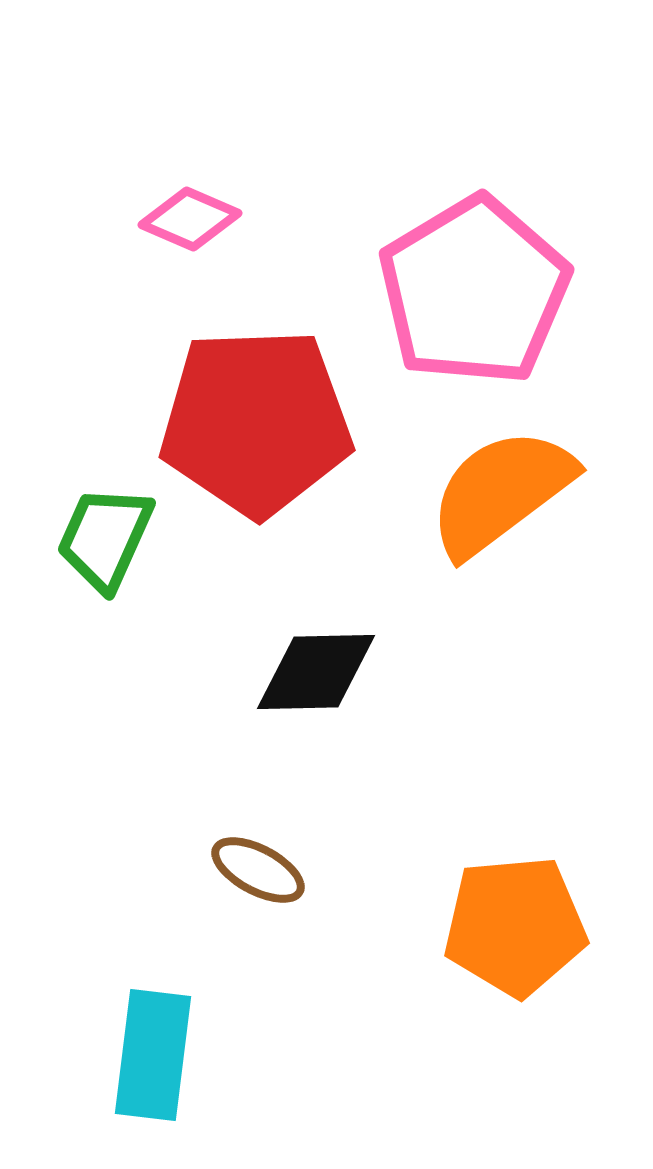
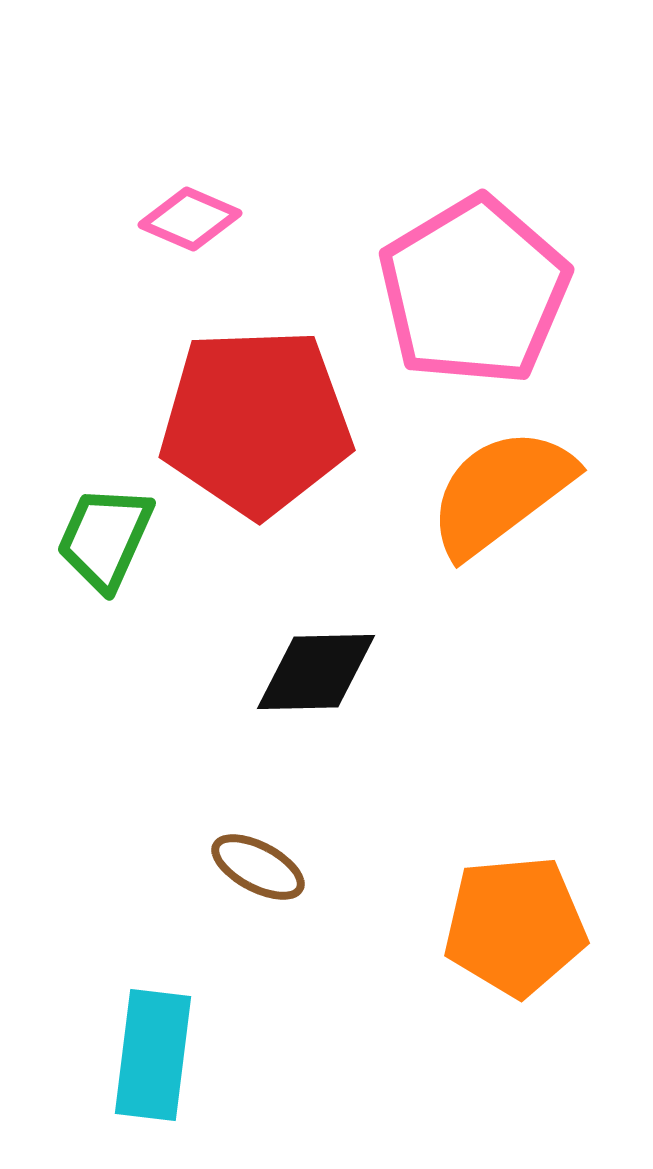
brown ellipse: moved 3 px up
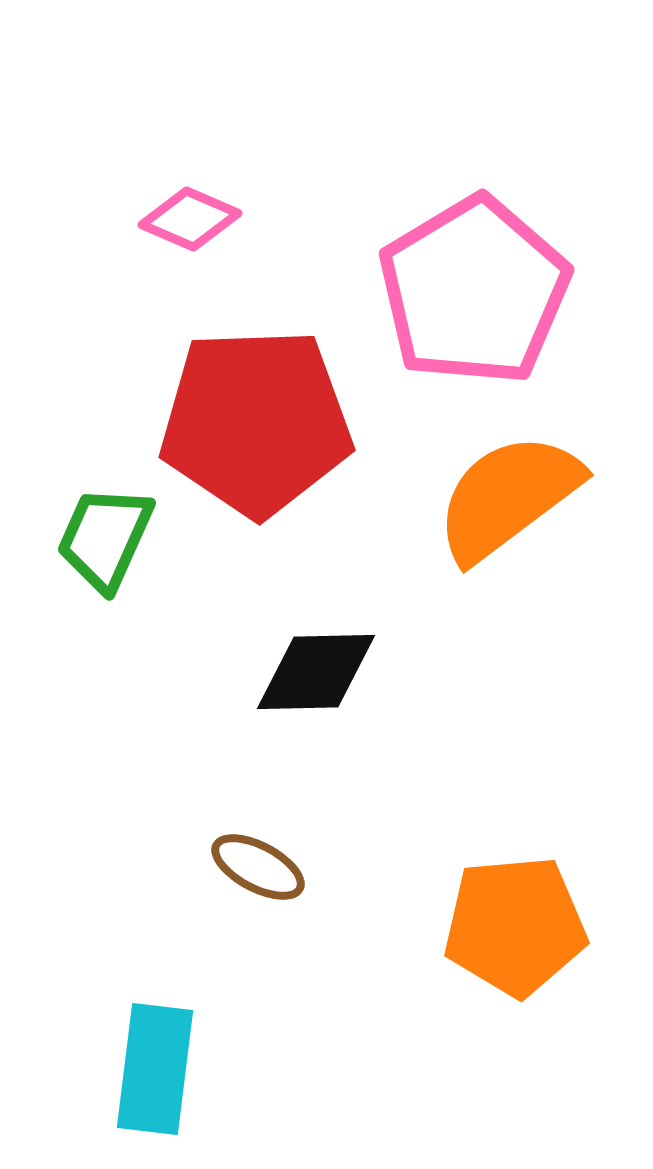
orange semicircle: moved 7 px right, 5 px down
cyan rectangle: moved 2 px right, 14 px down
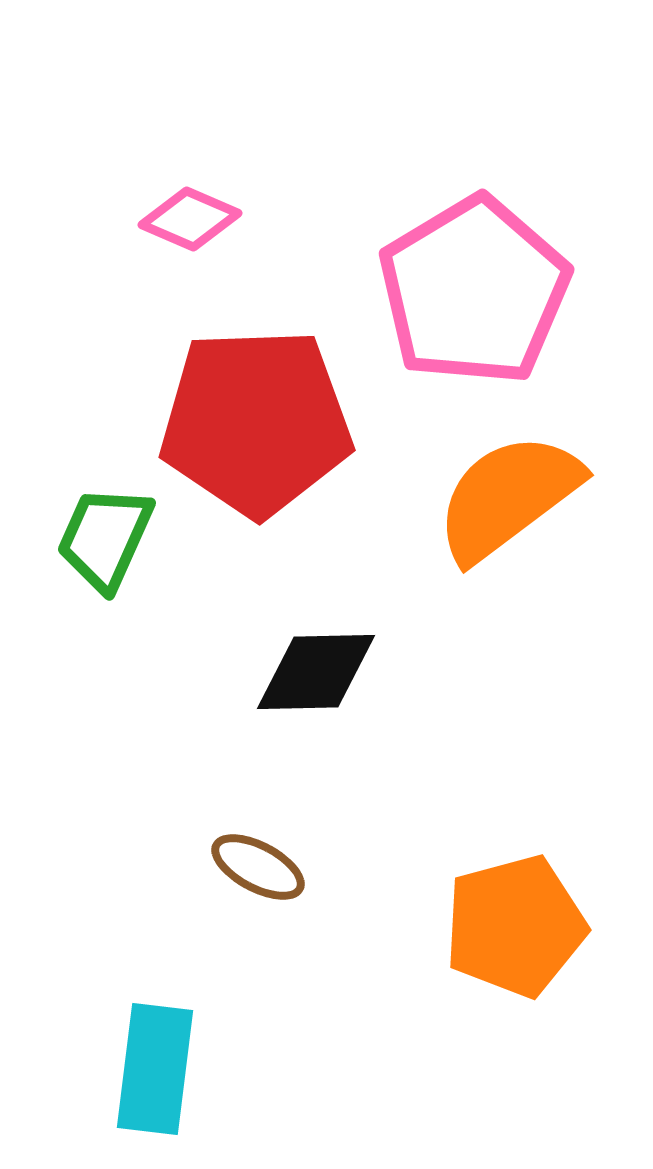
orange pentagon: rotated 10 degrees counterclockwise
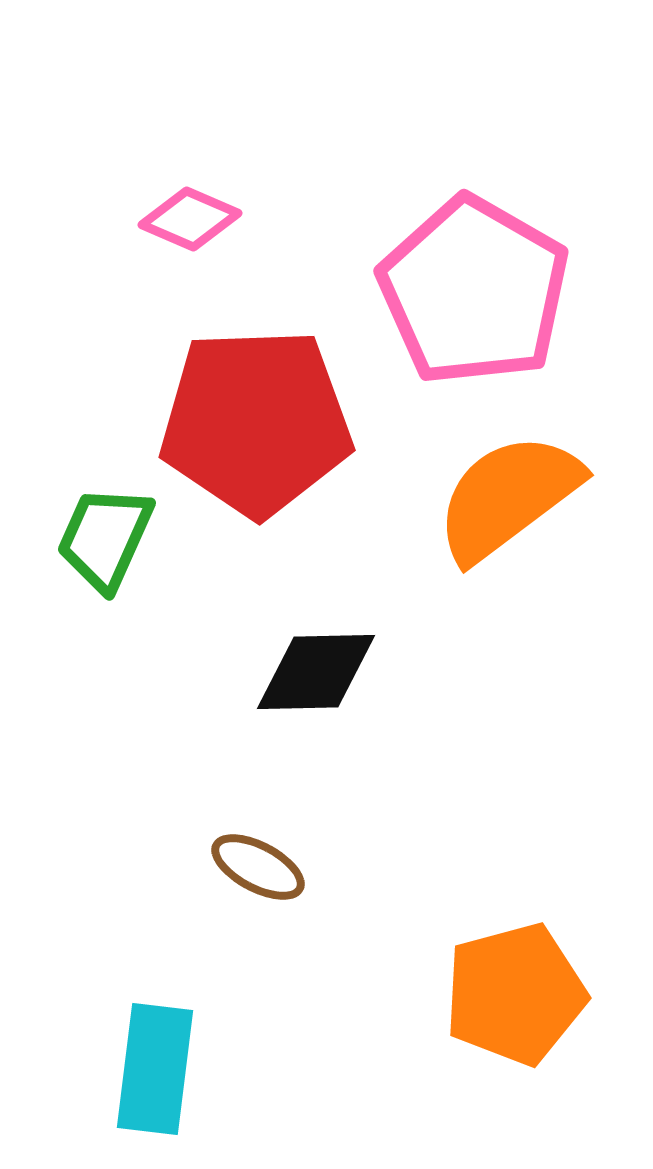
pink pentagon: rotated 11 degrees counterclockwise
orange pentagon: moved 68 px down
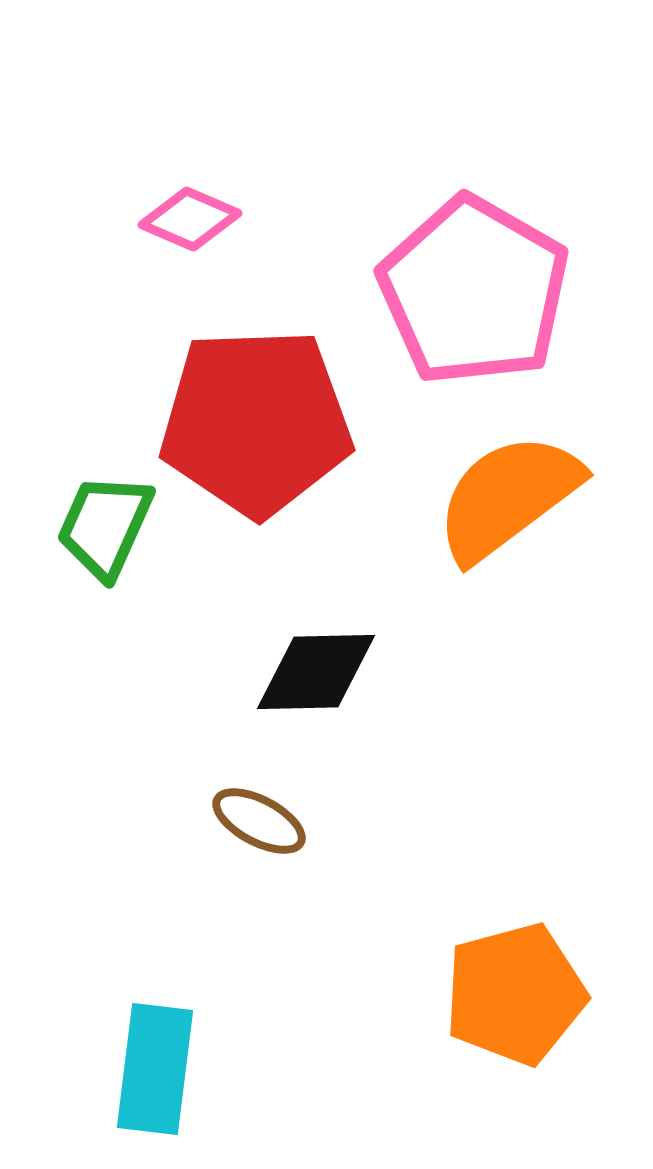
green trapezoid: moved 12 px up
brown ellipse: moved 1 px right, 46 px up
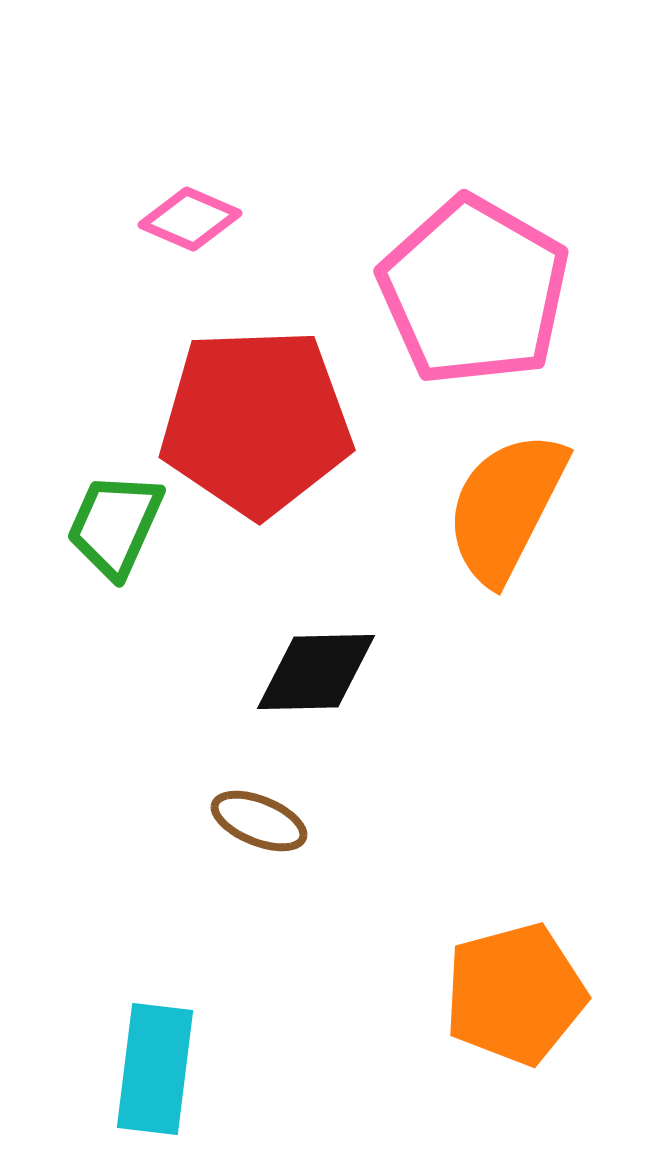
orange semicircle: moved 2 px left, 10 px down; rotated 26 degrees counterclockwise
green trapezoid: moved 10 px right, 1 px up
brown ellipse: rotated 6 degrees counterclockwise
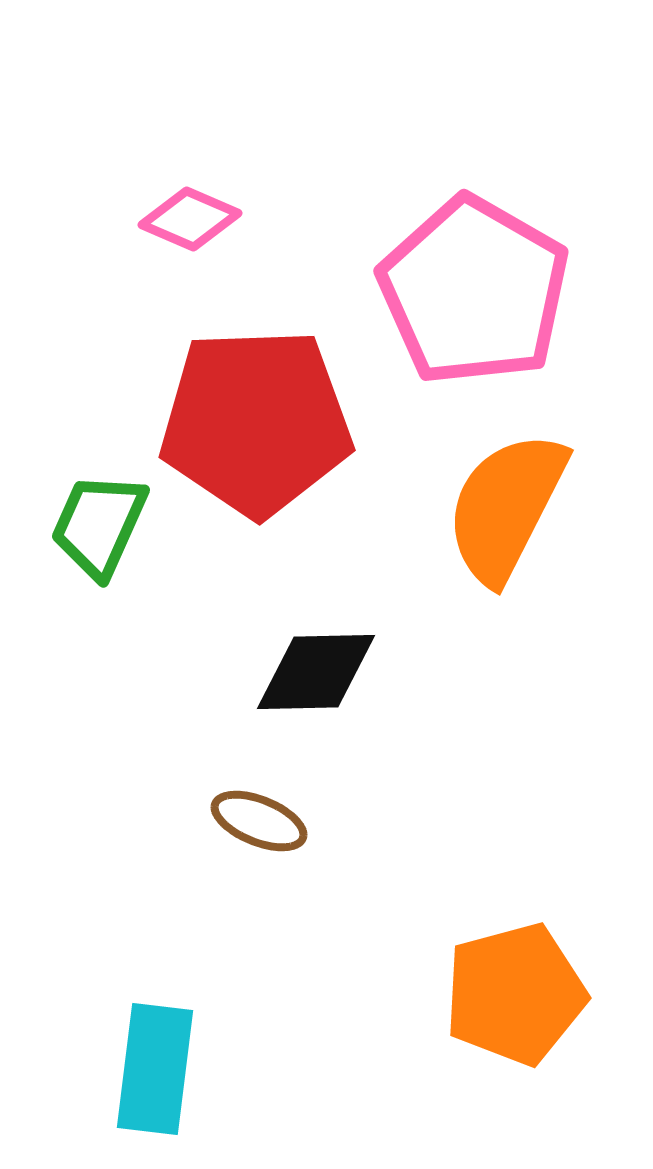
green trapezoid: moved 16 px left
